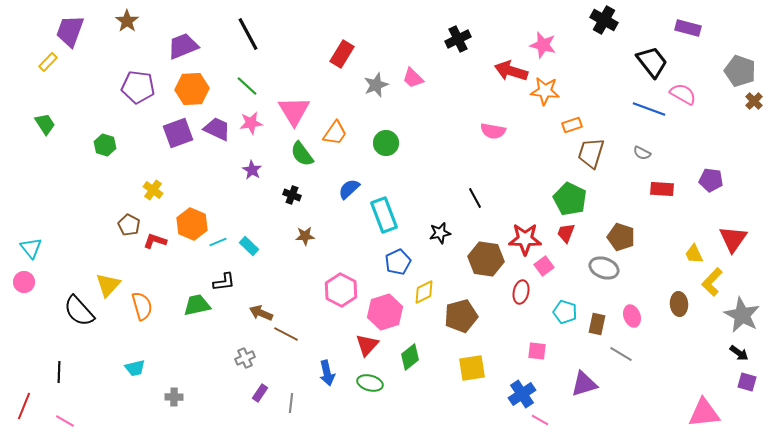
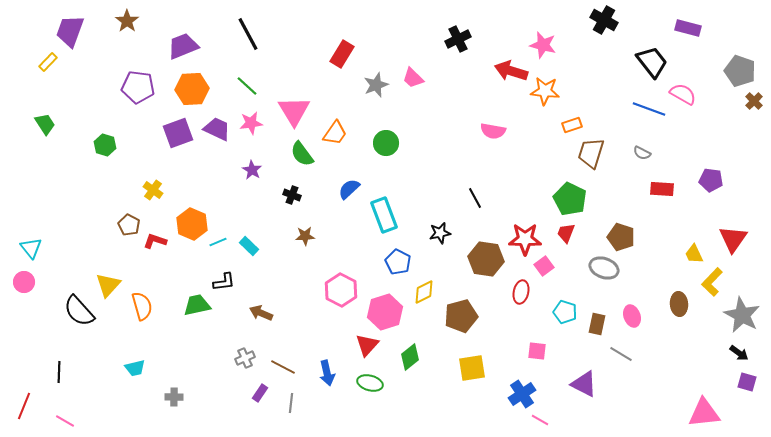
blue pentagon at (398, 262): rotated 20 degrees counterclockwise
brown line at (286, 334): moved 3 px left, 33 px down
purple triangle at (584, 384): rotated 44 degrees clockwise
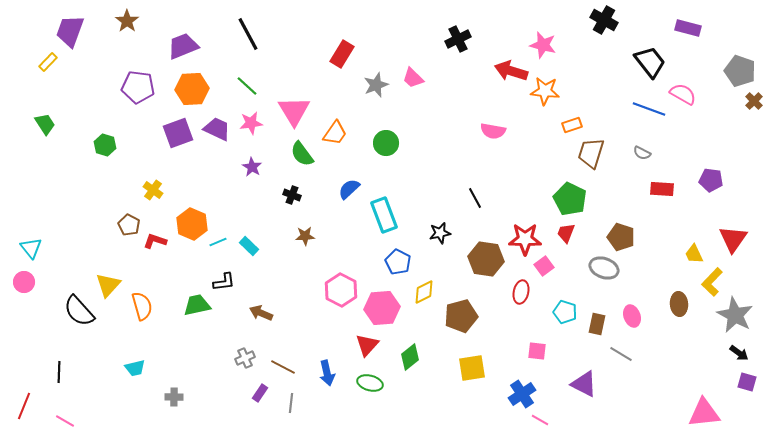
black trapezoid at (652, 62): moved 2 px left
purple star at (252, 170): moved 3 px up
pink hexagon at (385, 312): moved 3 px left, 4 px up; rotated 12 degrees clockwise
gray star at (742, 315): moved 7 px left
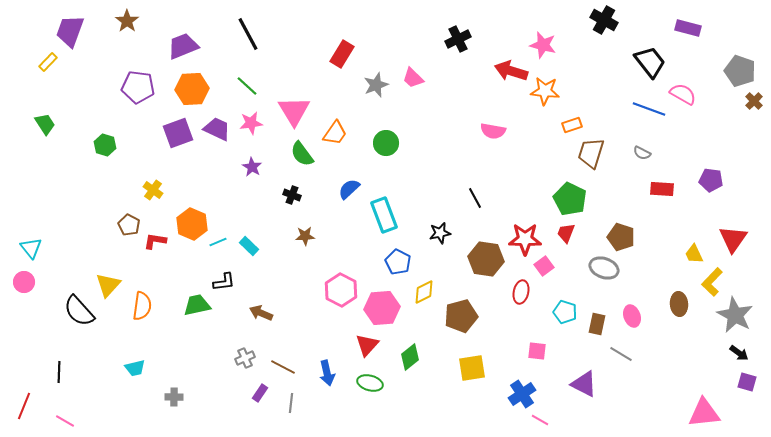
red L-shape at (155, 241): rotated 10 degrees counterclockwise
orange semicircle at (142, 306): rotated 24 degrees clockwise
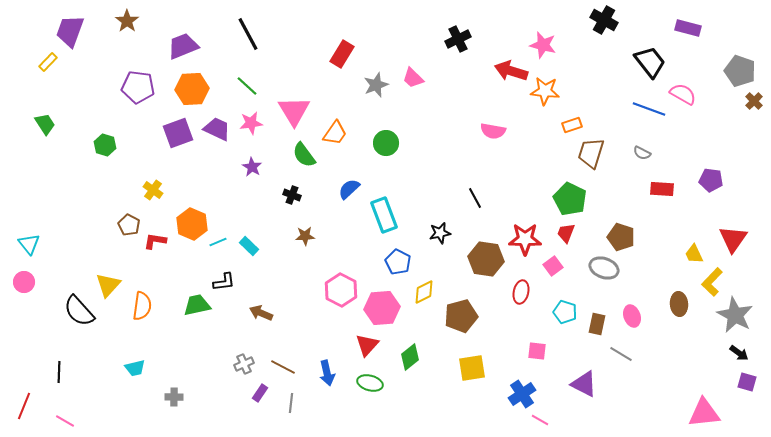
green semicircle at (302, 154): moved 2 px right, 1 px down
cyan triangle at (31, 248): moved 2 px left, 4 px up
pink square at (544, 266): moved 9 px right
gray cross at (245, 358): moved 1 px left, 6 px down
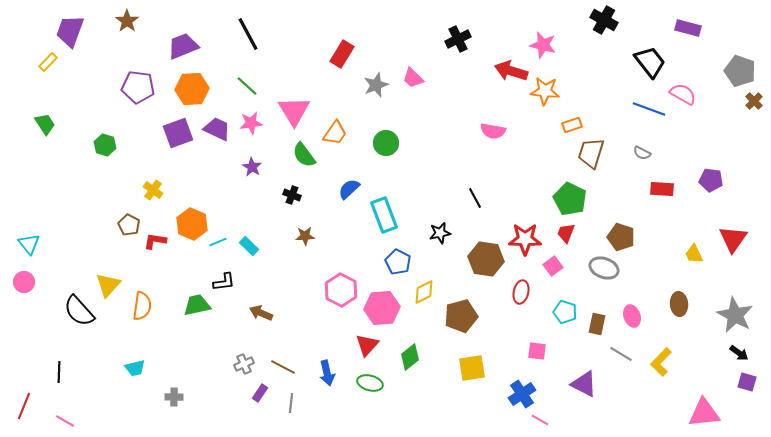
yellow L-shape at (712, 282): moved 51 px left, 80 px down
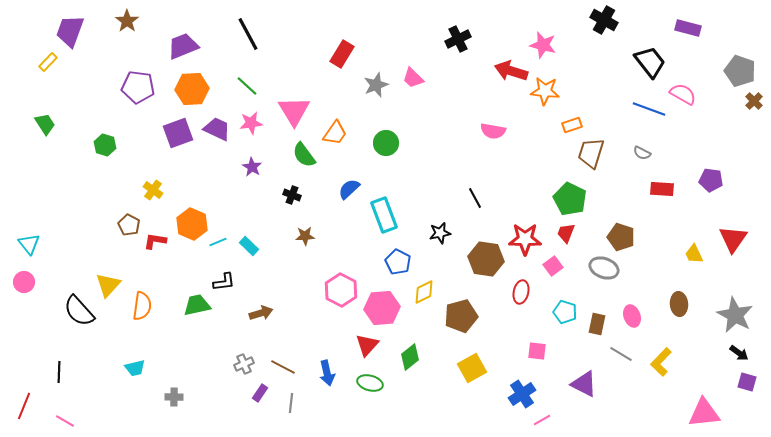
brown arrow at (261, 313): rotated 140 degrees clockwise
yellow square at (472, 368): rotated 20 degrees counterclockwise
pink line at (540, 420): moved 2 px right; rotated 60 degrees counterclockwise
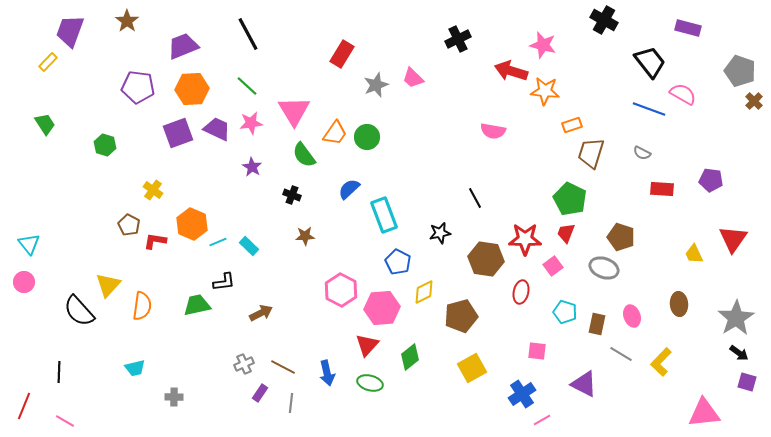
green circle at (386, 143): moved 19 px left, 6 px up
brown arrow at (261, 313): rotated 10 degrees counterclockwise
gray star at (735, 315): moved 1 px right, 3 px down; rotated 12 degrees clockwise
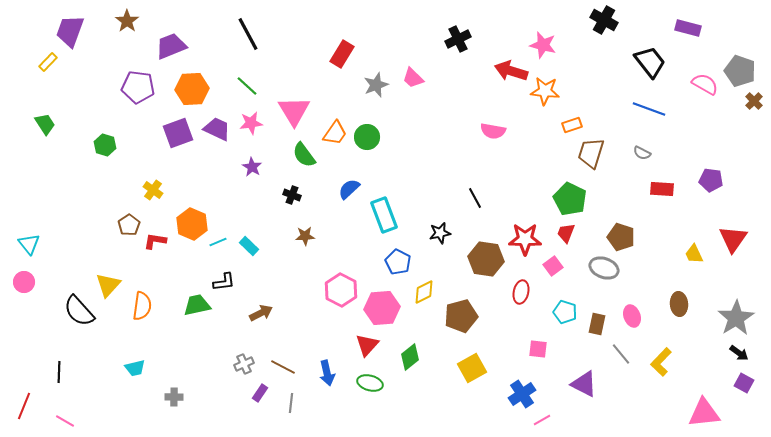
purple trapezoid at (183, 46): moved 12 px left
pink semicircle at (683, 94): moved 22 px right, 10 px up
brown pentagon at (129, 225): rotated 10 degrees clockwise
pink square at (537, 351): moved 1 px right, 2 px up
gray line at (621, 354): rotated 20 degrees clockwise
purple square at (747, 382): moved 3 px left, 1 px down; rotated 12 degrees clockwise
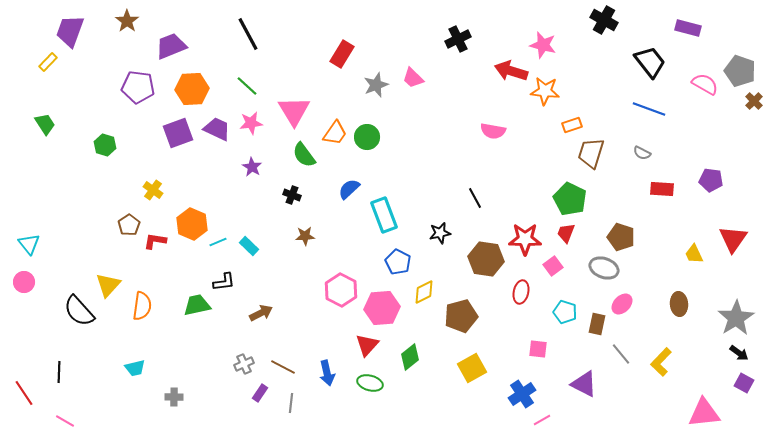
pink ellipse at (632, 316): moved 10 px left, 12 px up; rotated 65 degrees clockwise
red line at (24, 406): moved 13 px up; rotated 56 degrees counterclockwise
